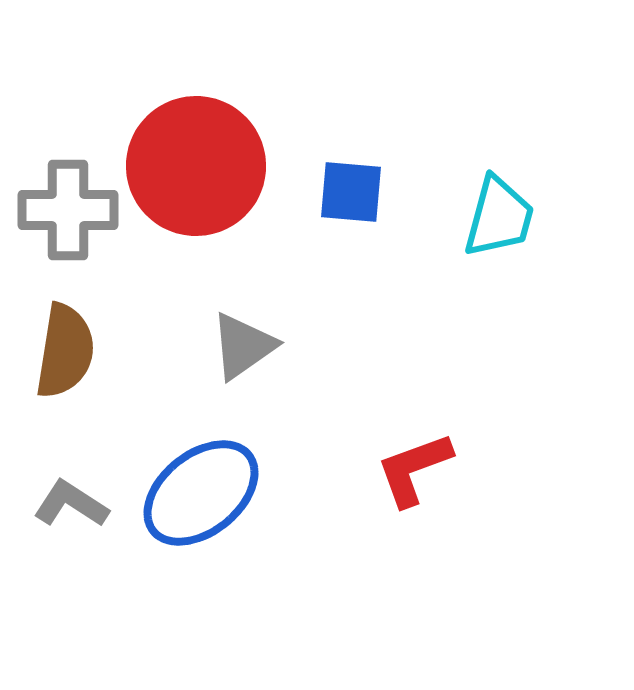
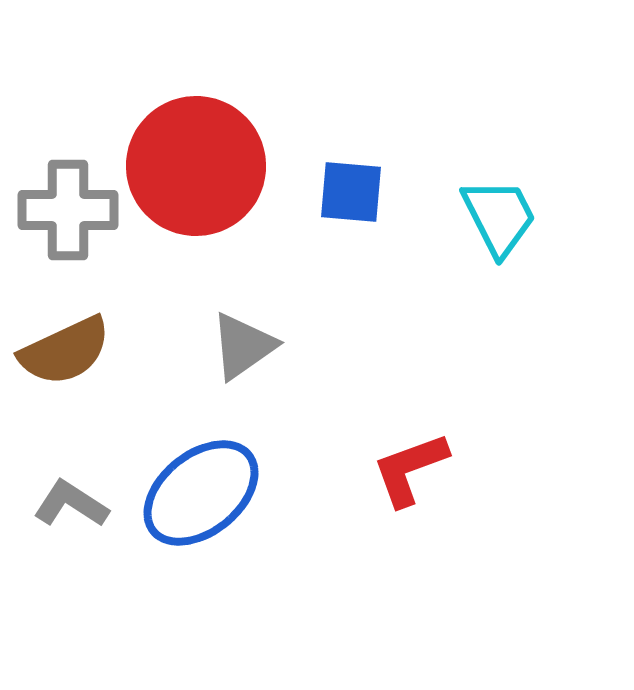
cyan trapezoid: rotated 42 degrees counterclockwise
brown semicircle: rotated 56 degrees clockwise
red L-shape: moved 4 px left
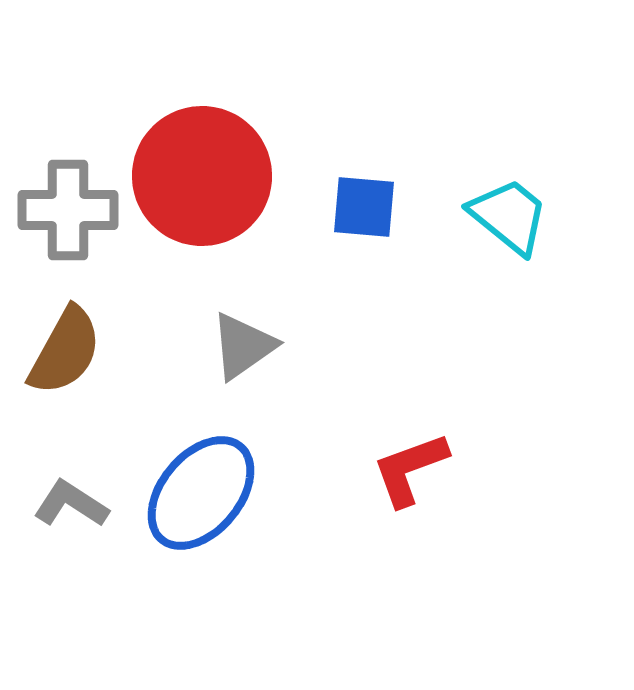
red circle: moved 6 px right, 10 px down
blue square: moved 13 px right, 15 px down
cyan trapezoid: moved 10 px right, 1 px up; rotated 24 degrees counterclockwise
brown semicircle: rotated 36 degrees counterclockwise
blue ellipse: rotated 11 degrees counterclockwise
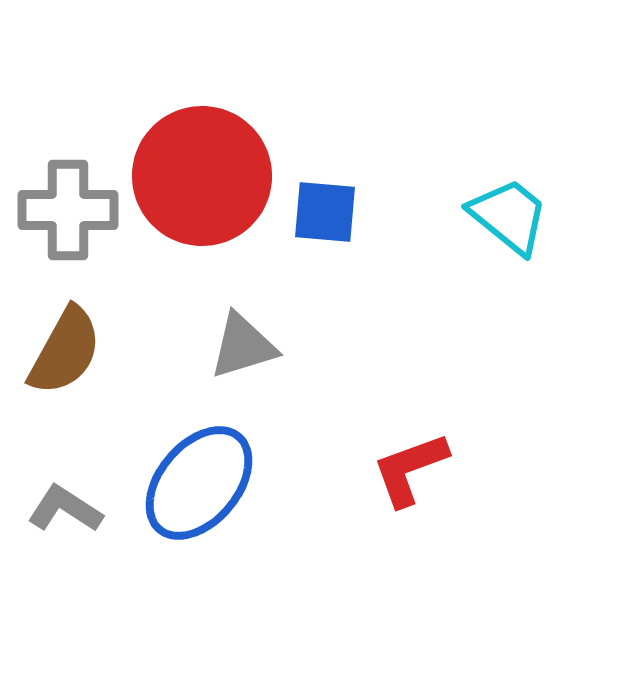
blue square: moved 39 px left, 5 px down
gray triangle: rotated 18 degrees clockwise
blue ellipse: moved 2 px left, 10 px up
gray L-shape: moved 6 px left, 5 px down
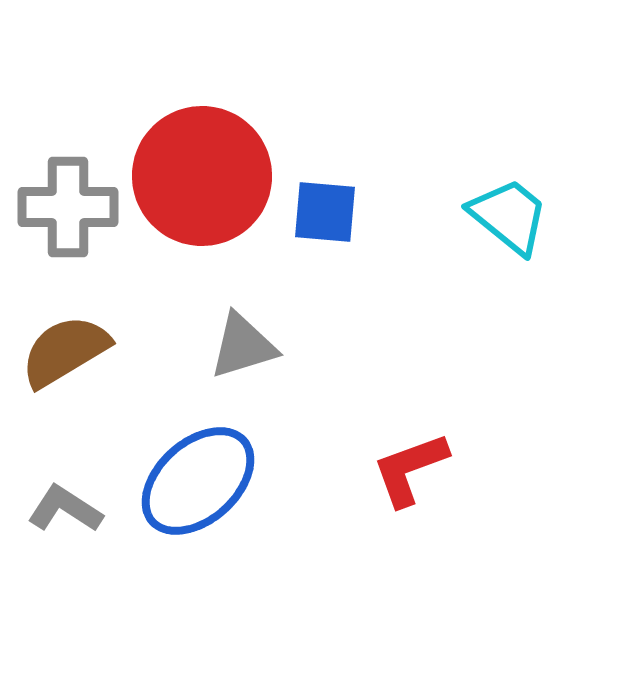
gray cross: moved 3 px up
brown semicircle: rotated 150 degrees counterclockwise
blue ellipse: moved 1 px left, 2 px up; rotated 8 degrees clockwise
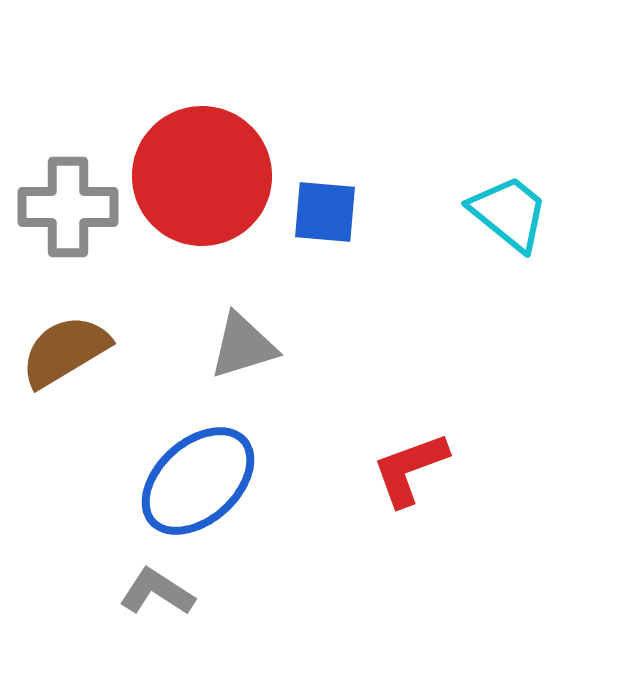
cyan trapezoid: moved 3 px up
gray L-shape: moved 92 px right, 83 px down
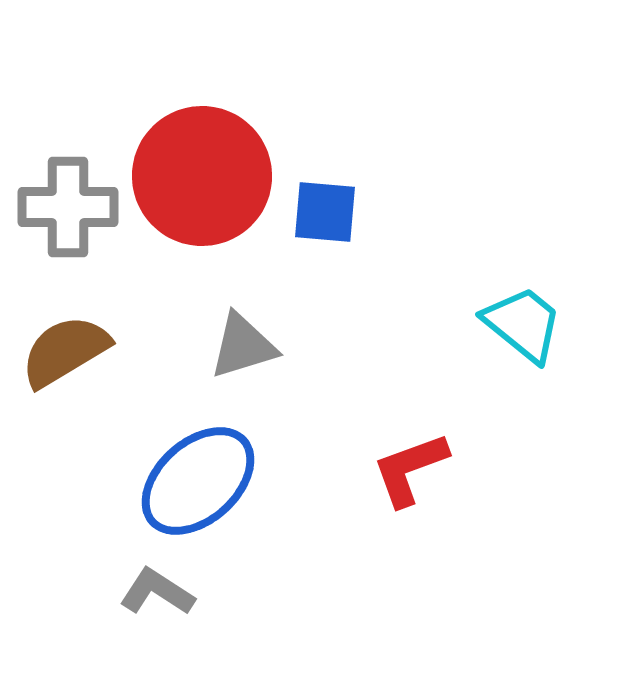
cyan trapezoid: moved 14 px right, 111 px down
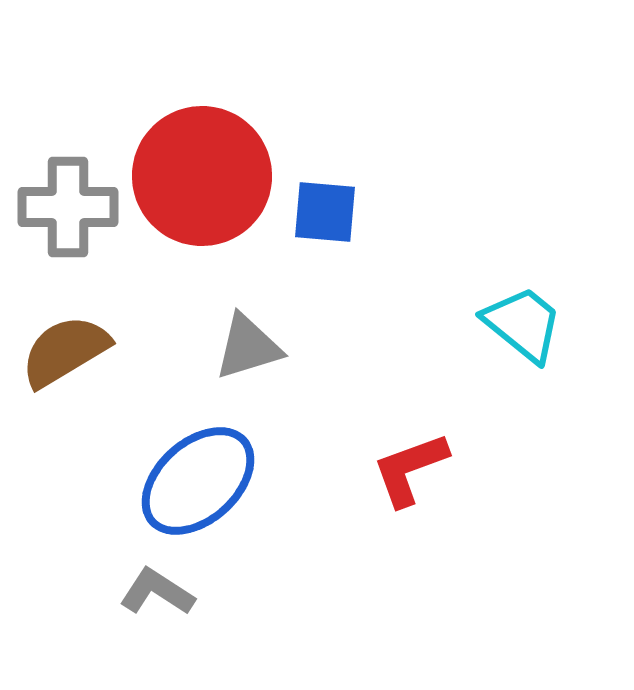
gray triangle: moved 5 px right, 1 px down
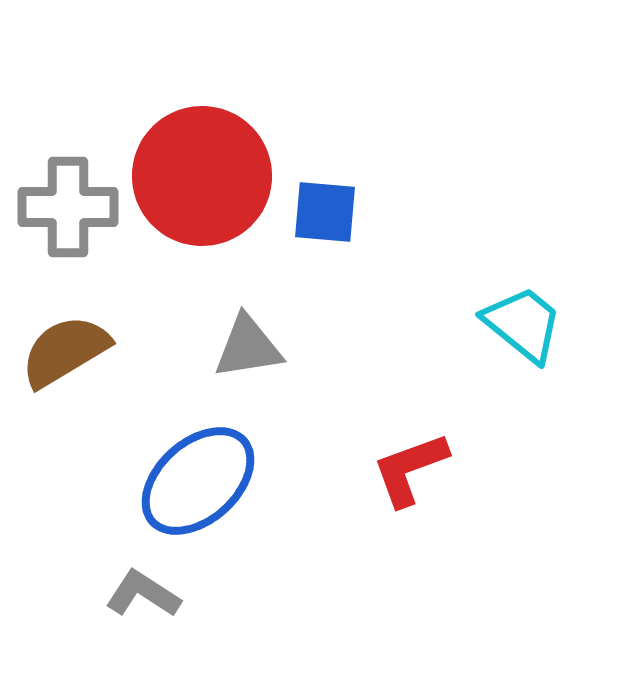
gray triangle: rotated 8 degrees clockwise
gray L-shape: moved 14 px left, 2 px down
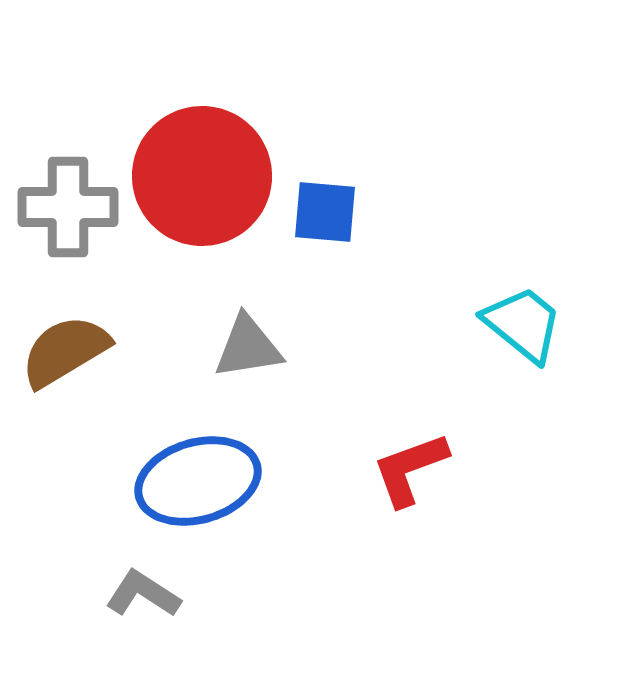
blue ellipse: rotated 26 degrees clockwise
